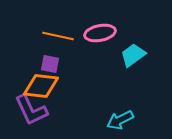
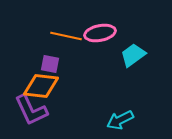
orange line: moved 8 px right
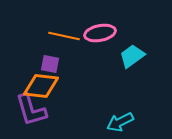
orange line: moved 2 px left
cyan trapezoid: moved 1 px left, 1 px down
purple L-shape: rotated 9 degrees clockwise
cyan arrow: moved 2 px down
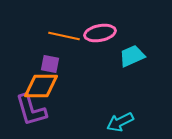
cyan trapezoid: rotated 12 degrees clockwise
orange diamond: rotated 6 degrees counterclockwise
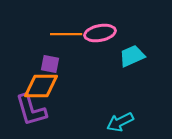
orange line: moved 2 px right, 2 px up; rotated 12 degrees counterclockwise
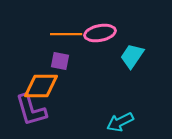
cyan trapezoid: rotated 32 degrees counterclockwise
purple square: moved 10 px right, 3 px up
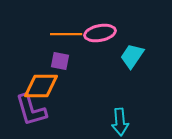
cyan arrow: rotated 68 degrees counterclockwise
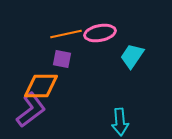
orange line: rotated 12 degrees counterclockwise
purple square: moved 2 px right, 2 px up
purple L-shape: rotated 111 degrees counterclockwise
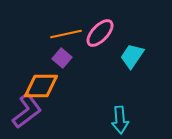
pink ellipse: rotated 36 degrees counterclockwise
purple square: moved 1 px up; rotated 30 degrees clockwise
purple L-shape: moved 4 px left, 1 px down
cyan arrow: moved 2 px up
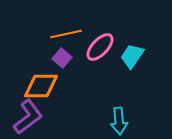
pink ellipse: moved 14 px down
purple L-shape: moved 1 px right, 6 px down
cyan arrow: moved 1 px left, 1 px down
